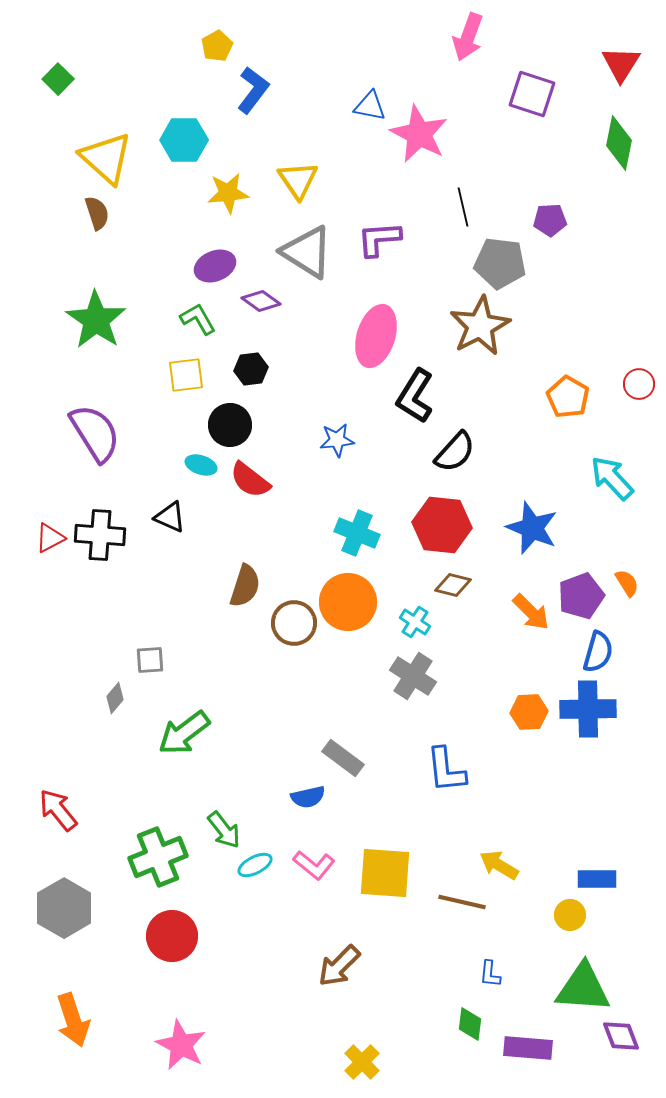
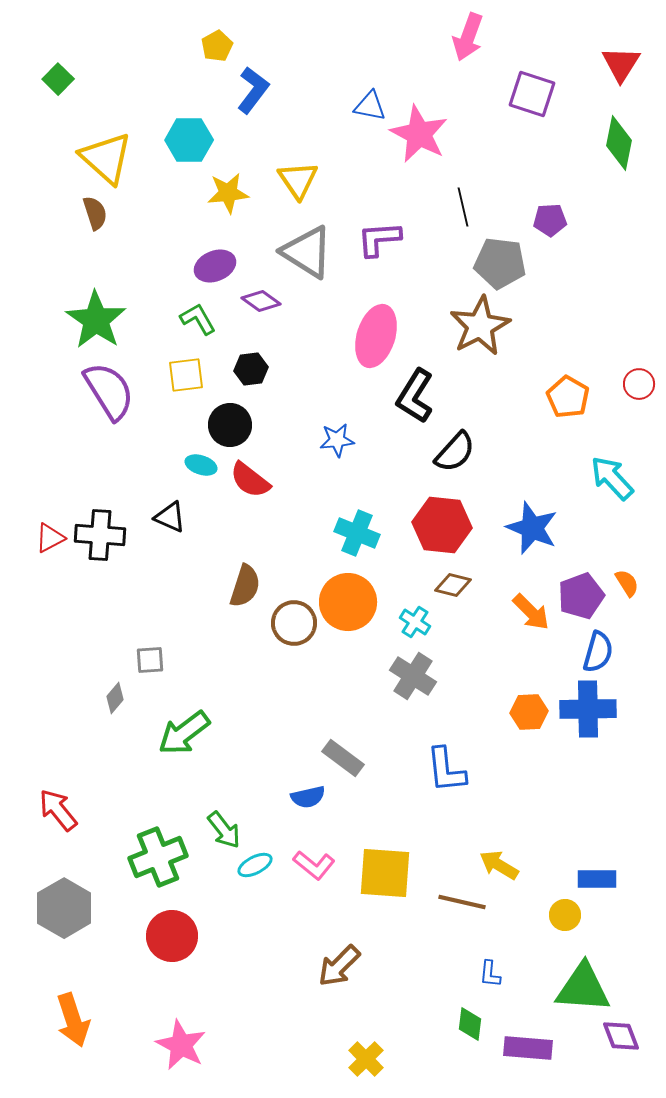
cyan hexagon at (184, 140): moved 5 px right
brown semicircle at (97, 213): moved 2 px left
purple semicircle at (95, 433): moved 14 px right, 42 px up
yellow circle at (570, 915): moved 5 px left
yellow cross at (362, 1062): moved 4 px right, 3 px up
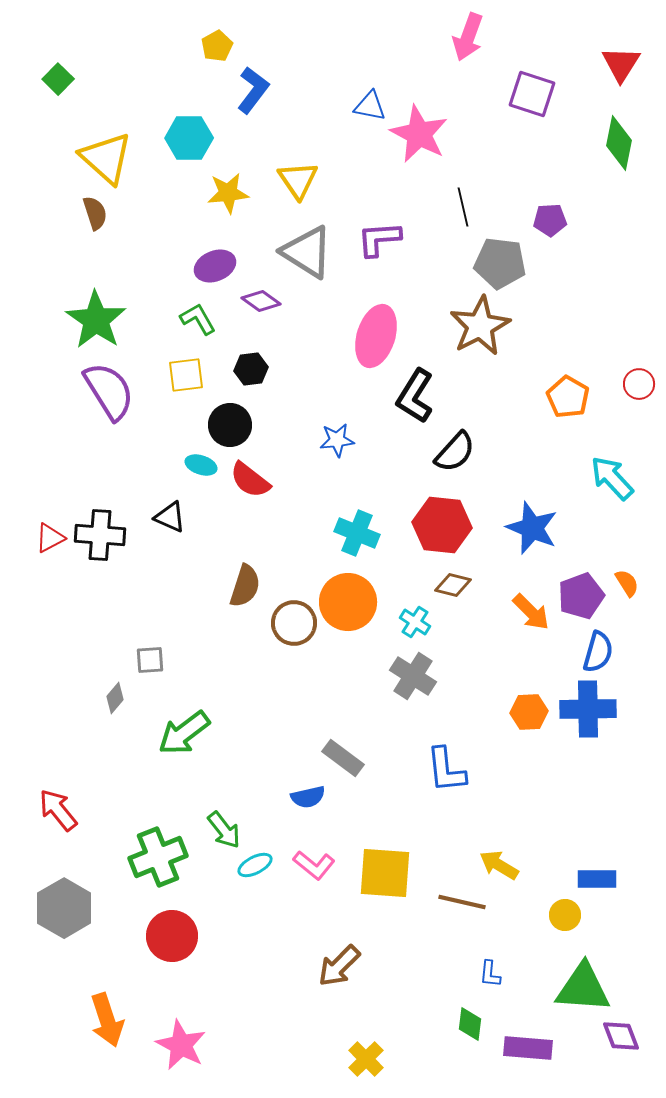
cyan hexagon at (189, 140): moved 2 px up
orange arrow at (73, 1020): moved 34 px right
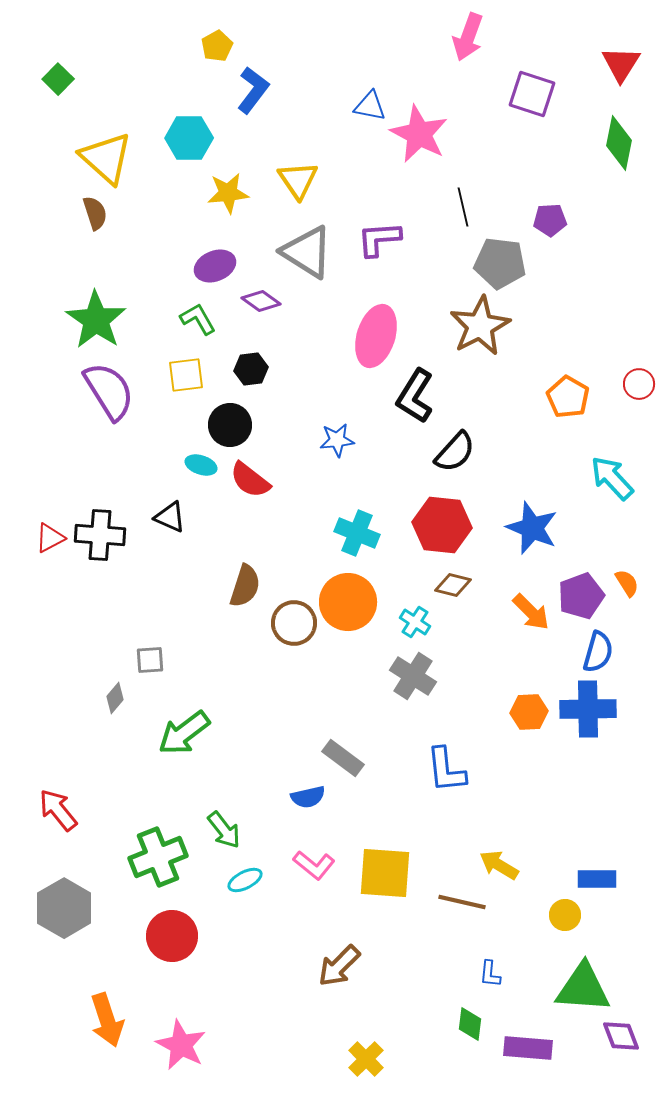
cyan ellipse at (255, 865): moved 10 px left, 15 px down
